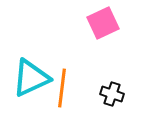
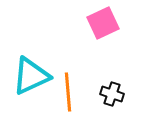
cyan triangle: moved 2 px up
orange line: moved 6 px right, 4 px down; rotated 12 degrees counterclockwise
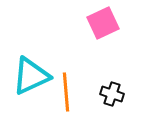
orange line: moved 2 px left
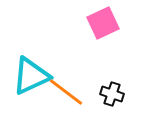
orange line: rotated 48 degrees counterclockwise
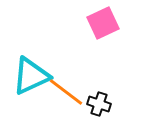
black cross: moved 13 px left, 10 px down
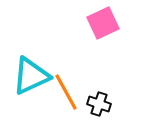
orange line: rotated 24 degrees clockwise
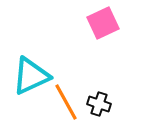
orange line: moved 10 px down
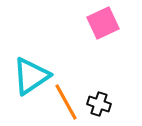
cyan triangle: rotated 9 degrees counterclockwise
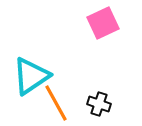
orange line: moved 10 px left, 1 px down
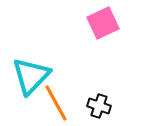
cyan triangle: rotated 12 degrees counterclockwise
black cross: moved 2 px down
